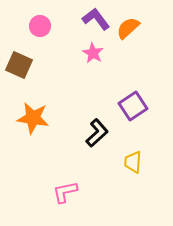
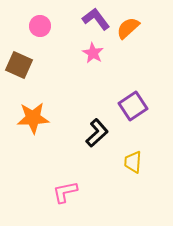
orange star: rotated 12 degrees counterclockwise
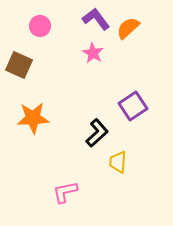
yellow trapezoid: moved 15 px left
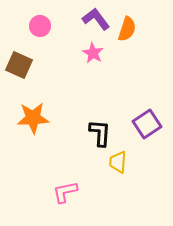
orange semicircle: moved 1 px left, 1 px down; rotated 150 degrees clockwise
purple square: moved 14 px right, 18 px down
black L-shape: moved 3 px right; rotated 44 degrees counterclockwise
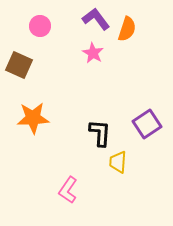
pink L-shape: moved 3 px right, 2 px up; rotated 44 degrees counterclockwise
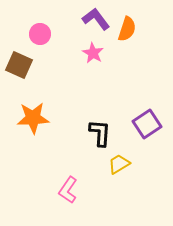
pink circle: moved 8 px down
yellow trapezoid: moved 1 px right, 2 px down; rotated 55 degrees clockwise
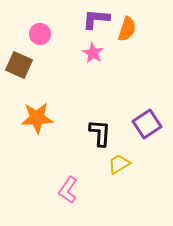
purple L-shape: rotated 48 degrees counterclockwise
orange star: moved 4 px right
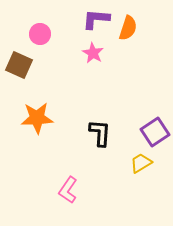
orange semicircle: moved 1 px right, 1 px up
purple square: moved 8 px right, 8 px down
yellow trapezoid: moved 22 px right, 1 px up
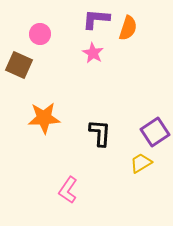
orange star: moved 7 px right
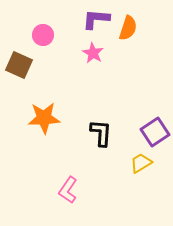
pink circle: moved 3 px right, 1 px down
black L-shape: moved 1 px right
